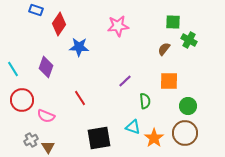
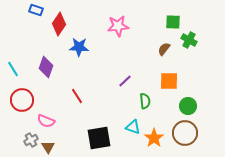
red line: moved 3 px left, 2 px up
pink semicircle: moved 5 px down
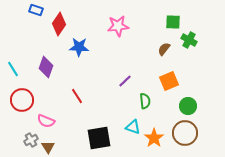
orange square: rotated 24 degrees counterclockwise
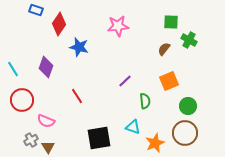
green square: moved 2 px left
blue star: rotated 12 degrees clockwise
orange star: moved 1 px right, 5 px down; rotated 12 degrees clockwise
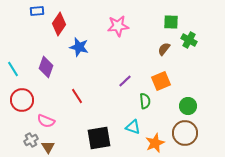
blue rectangle: moved 1 px right, 1 px down; rotated 24 degrees counterclockwise
orange square: moved 8 px left
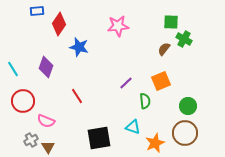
green cross: moved 5 px left, 1 px up
purple line: moved 1 px right, 2 px down
red circle: moved 1 px right, 1 px down
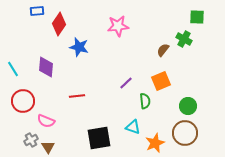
green square: moved 26 px right, 5 px up
brown semicircle: moved 1 px left, 1 px down
purple diamond: rotated 15 degrees counterclockwise
red line: rotated 63 degrees counterclockwise
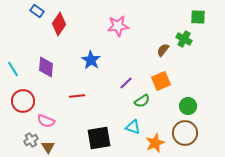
blue rectangle: rotated 40 degrees clockwise
green square: moved 1 px right
blue star: moved 12 px right, 13 px down; rotated 18 degrees clockwise
green semicircle: moved 3 px left; rotated 63 degrees clockwise
